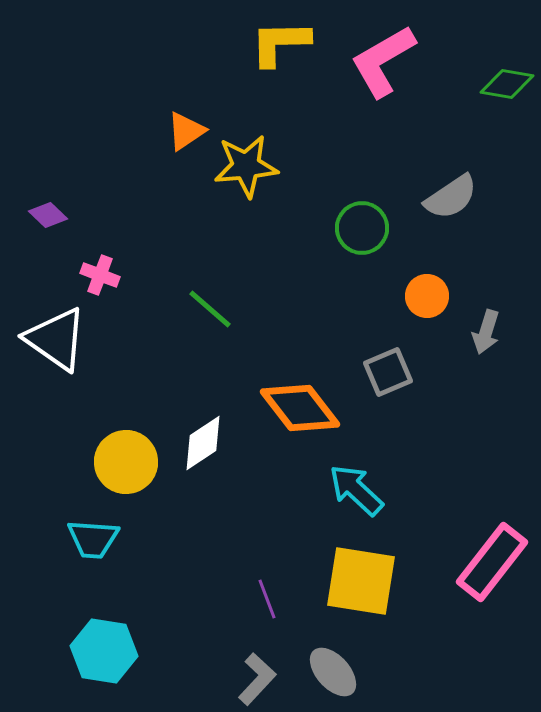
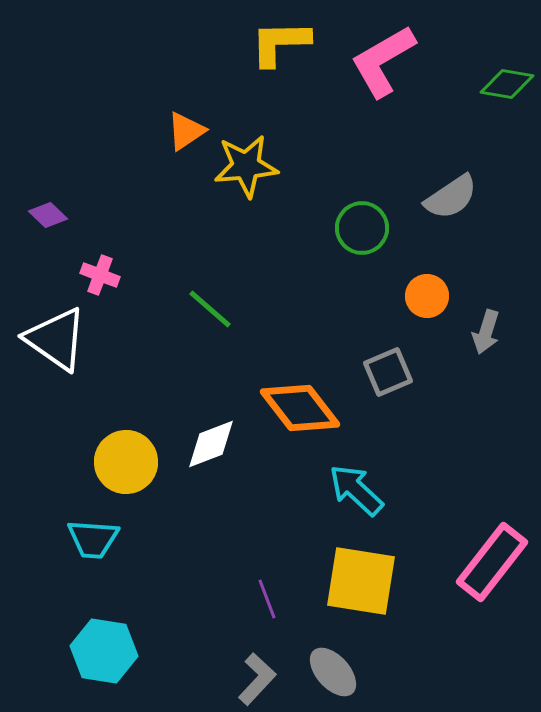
white diamond: moved 8 px right, 1 px down; rotated 12 degrees clockwise
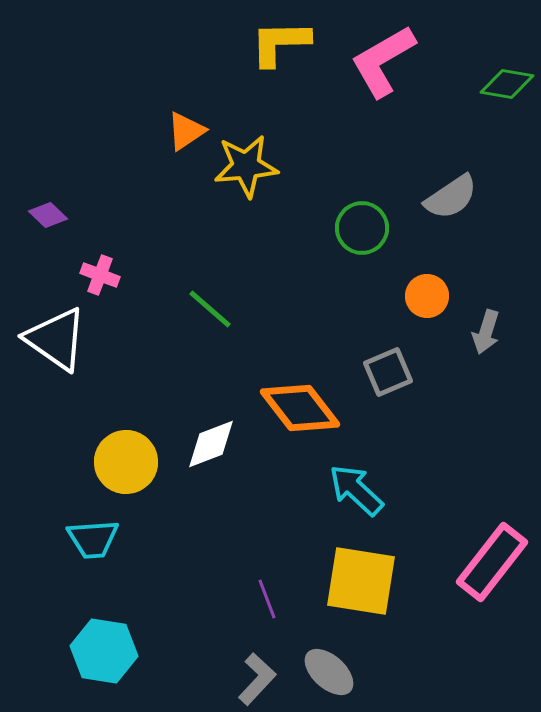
cyan trapezoid: rotated 8 degrees counterclockwise
gray ellipse: moved 4 px left; rotated 6 degrees counterclockwise
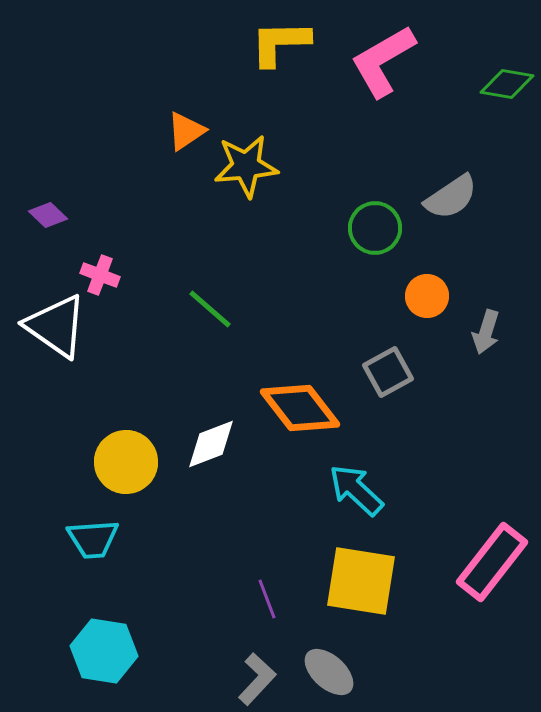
green circle: moved 13 px right
white triangle: moved 13 px up
gray square: rotated 6 degrees counterclockwise
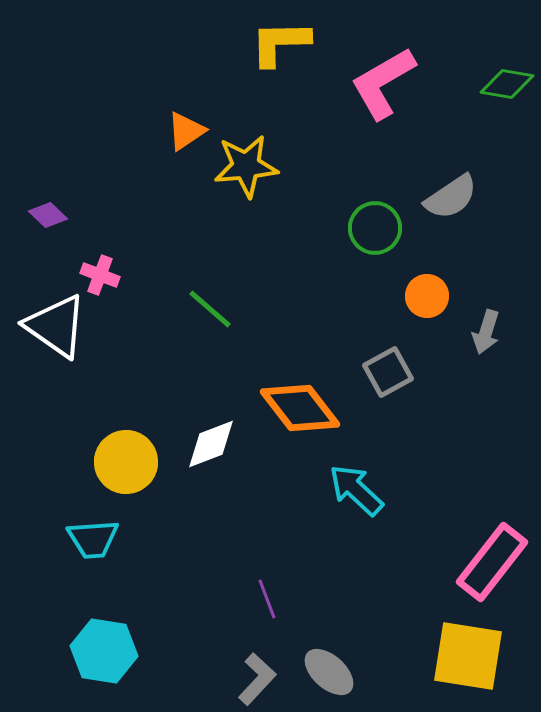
pink L-shape: moved 22 px down
yellow square: moved 107 px right, 75 px down
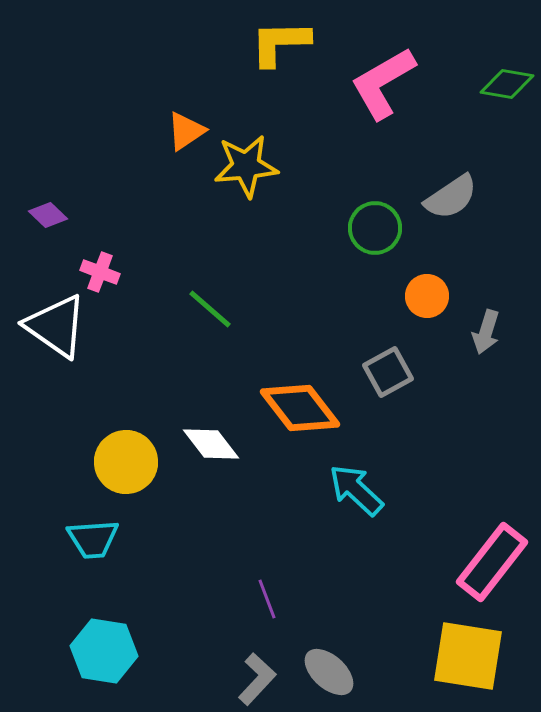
pink cross: moved 3 px up
white diamond: rotated 74 degrees clockwise
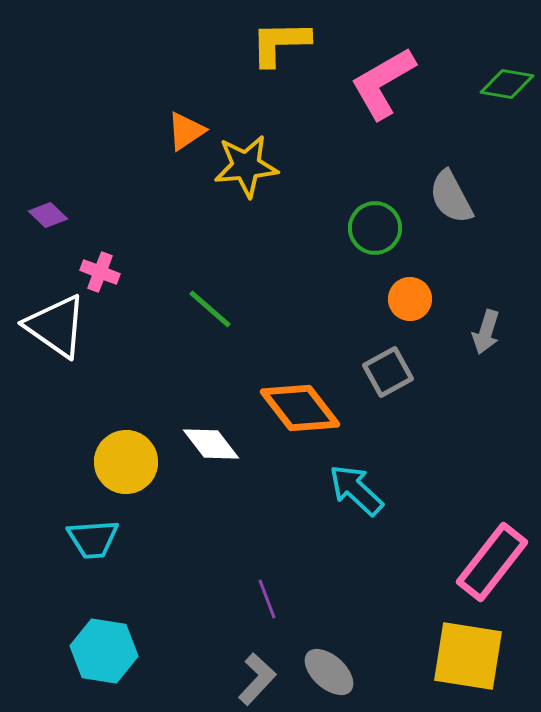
gray semicircle: rotated 96 degrees clockwise
orange circle: moved 17 px left, 3 px down
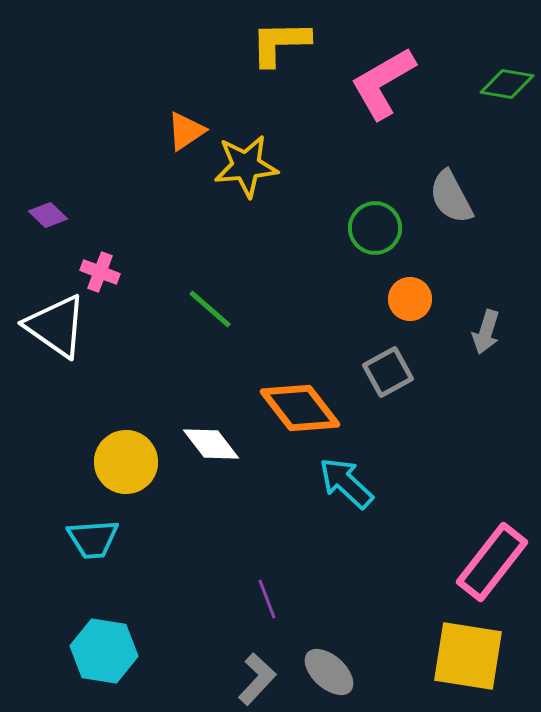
cyan arrow: moved 10 px left, 7 px up
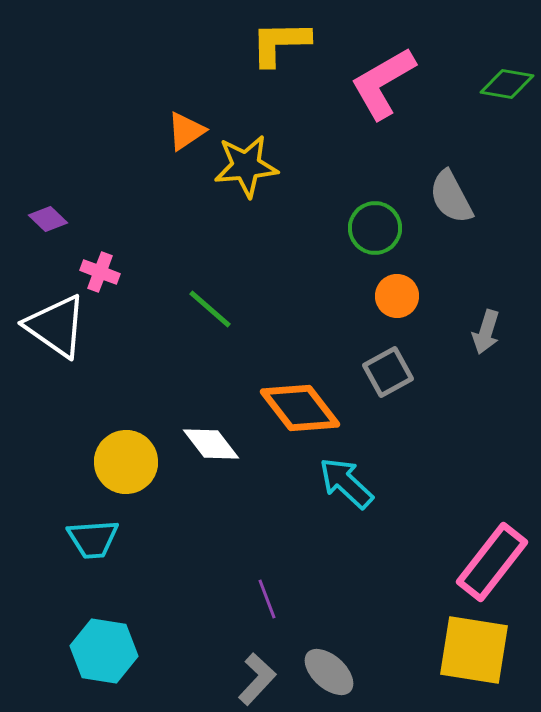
purple diamond: moved 4 px down
orange circle: moved 13 px left, 3 px up
yellow square: moved 6 px right, 6 px up
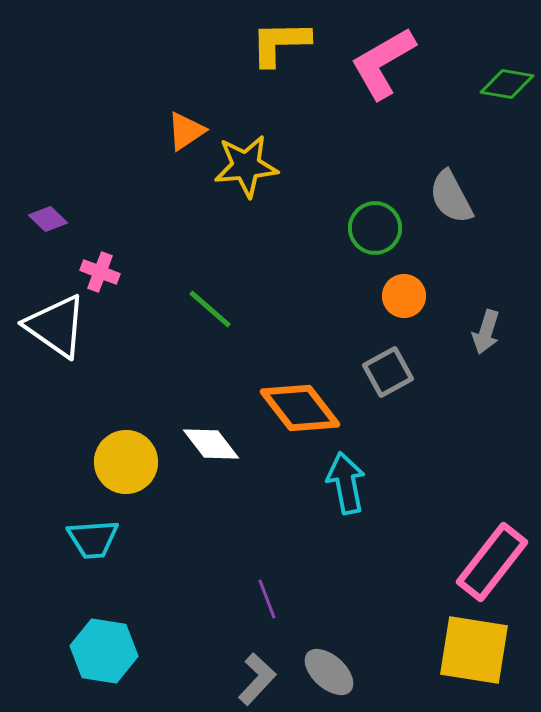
pink L-shape: moved 20 px up
orange circle: moved 7 px right
cyan arrow: rotated 36 degrees clockwise
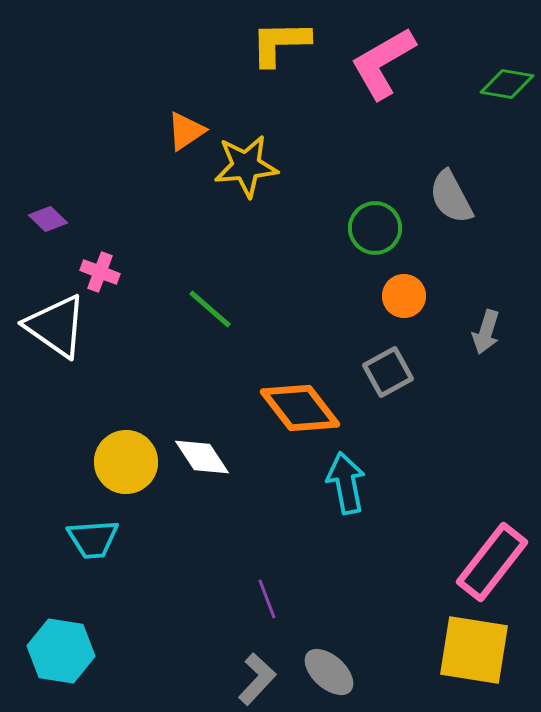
white diamond: moved 9 px left, 13 px down; rotated 4 degrees clockwise
cyan hexagon: moved 43 px left
